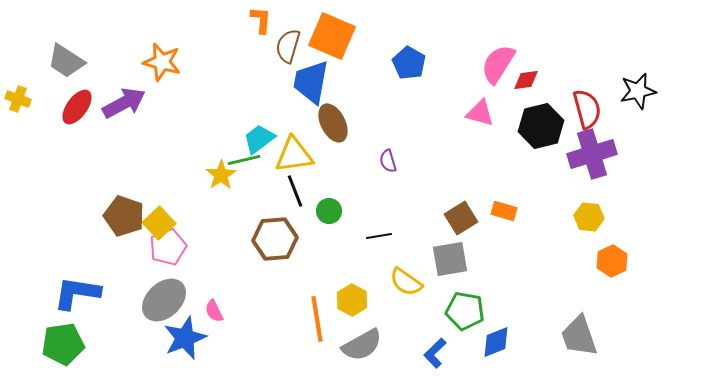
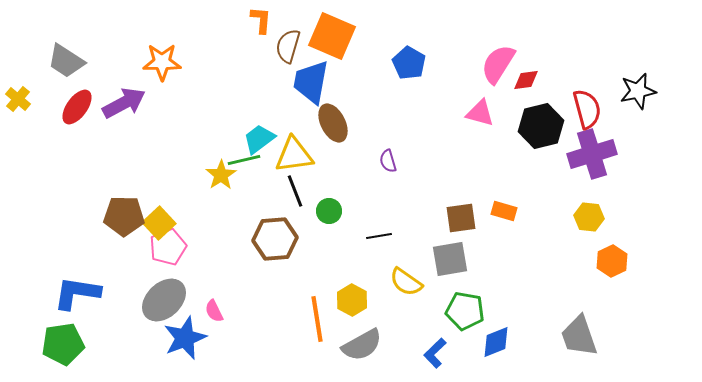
orange star at (162, 62): rotated 15 degrees counterclockwise
yellow cross at (18, 99): rotated 20 degrees clockwise
brown pentagon at (124, 216): rotated 18 degrees counterclockwise
brown square at (461, 218): rotated 24 degrees clockwise
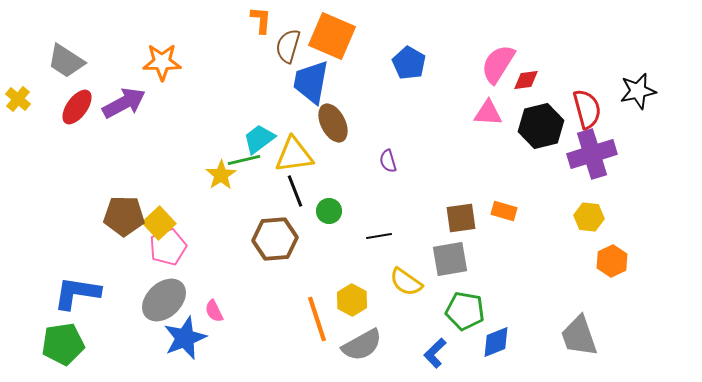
pink triangle at (480, 113): moved 8 px right; rotated 12 degrees counterclockwise
orange line at (317, 319): rotated 9 degrees counterclockwise
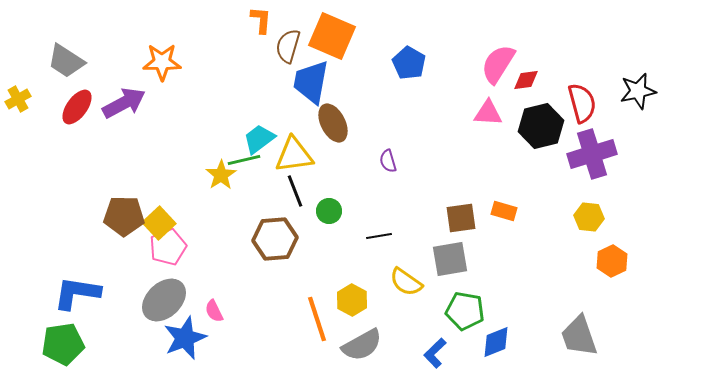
yellow cross at (18, 99): rotated 20 degrees clockwise
red semicircle at (587, 109): moved 5 px left, 6 px up
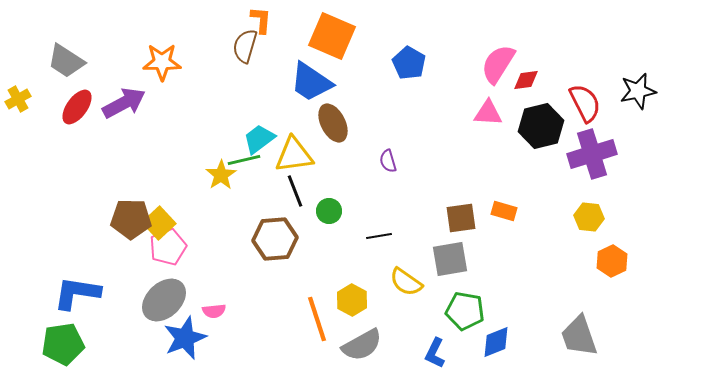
brown semicircle at (288, 46): moved 43 px left
blue trapezoid at (311, 82): rotated 66 degrees counterclockwise
red semicircle at (582, 103): moved 3 px right; rotated 12 degrees counterclockwise
brown pentagon at (124, 216): moved 7 px right, 3 px down
pink semicircle at (214, 311): rotated 70 degrees counterclockwise
blue L-shape at (435, 353): rotated 20 degrees counterclockwise
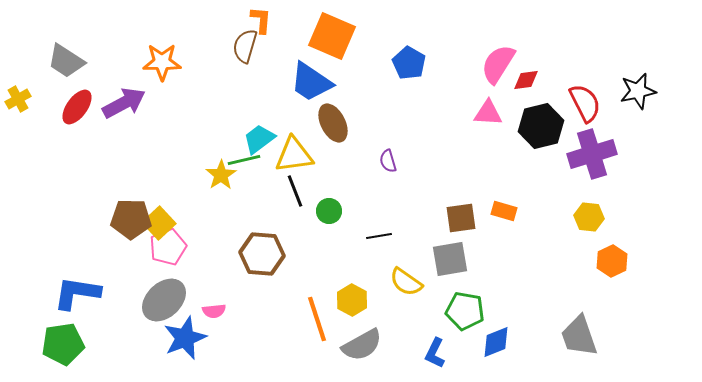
brown hexagon at (275, 239): moved 13 px left, 15 px down; rotated 9 degrees clockwise
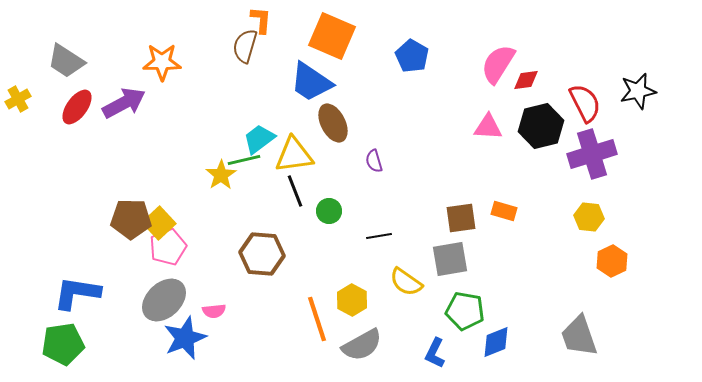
blue pentagon at (409, 63): moved 3 px right, 7 px up
pink triangle at (488, 113): moved 14 px down
purple semicircle at (388, 161): moved 14 px left
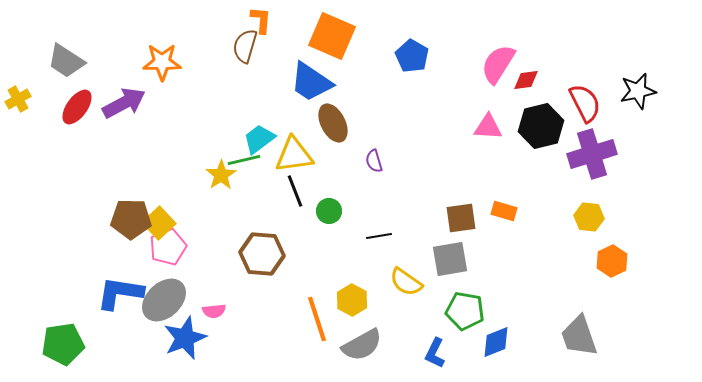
blue L-shape at (77, 293): moved 43 px right
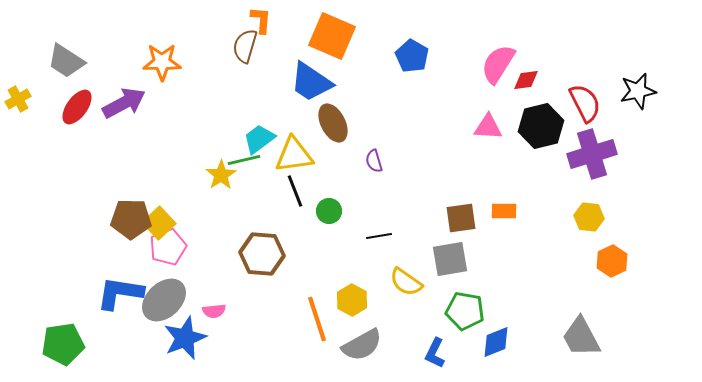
orange rectangle at (504, 211): rotated 15 degrees counterclockwise
gray trapezoid at (579, 336): moved 2 px right, 1 px down; rotated 9 degrees counterclockwise
